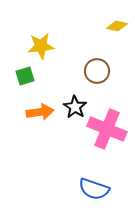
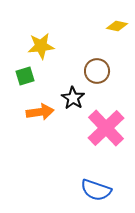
black star: moved 2 px left, 9 px up
pink cross: moved 1 px left, 1 px up; rotated 24 degrees clockwise
blue semicircle: moved 2 px right, 1 px down
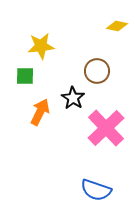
green square: rotated 18 degrees clockwise
orange arrow: rotated 56 degrees counterclockwise
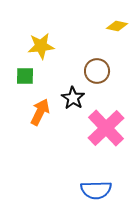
blue semicircle: rotated 20 degrees counterclockwise
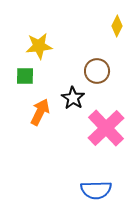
yellow diamond: rotated 75 degrees counterclockwise
yellow star: moved 2 px left
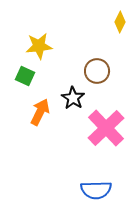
yellow diamond: moved 3 px right, 4 px up
green square: rotated 24 degrees clockwise
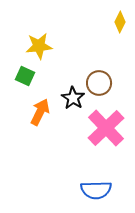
brown circle: moved 2 px right, 12 px down
